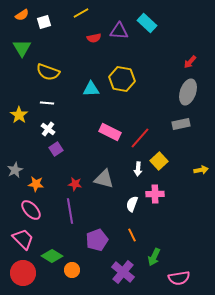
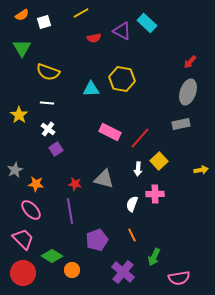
purple triangle: moved 3 px right; rotated 24 degrees clockwise
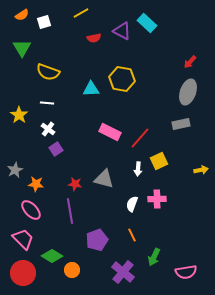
yellow square: rotated 18 degrees clockwise
pink cross: moved 2 px right, 5 px down
pink semicircle: moved 7 px right, 6 px up
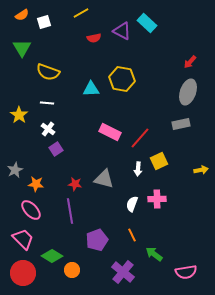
green arrow: moved 3 px up; rotated 102 degrees clockwise
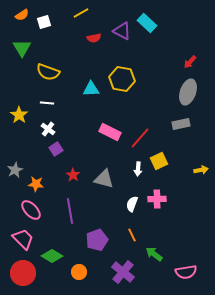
red star: moved 2 px left, 9 px up; rotated 24 degrees clockwise
orange circle: moved 7 px right, 2 px down
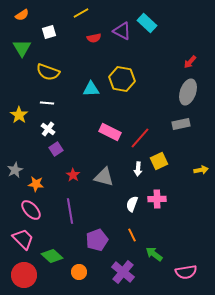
white square: moved 5 px right, 10 px down
gray triangle: moved 2 px up
green diamond: rotated 10 degrees clockwise
red circle: moved 1 px right, 2 px down
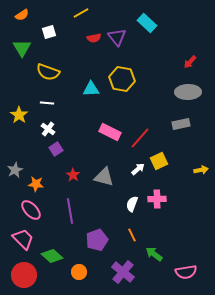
purple triangle: moved 5 px left, 6 px down; rotated 24 degrees clockwise
gray ellipse: rotated 70 degrees clockwise
white arrow: rotated 136 degrees counterclockwise
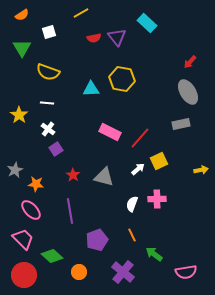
gray ellipse: rotated 60 degrees clockwise
